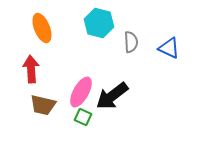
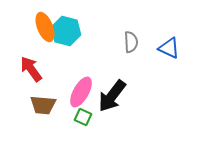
cyan hexagon: moved 33 px left, 8 px down
orange ellipse: moved 3 px right, 1 px up
red arrow: rotated 32 degrees counterclockwise
black arrow: rotated 16 degrees counterclockwise
brown trapezoid: rotated 8 degrees counterclockwise
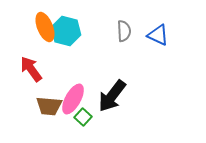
gray semicircle: moved 7 px left, 11 px up
blue triangle: moved 11 px left, 13 px up
pink ellipse: moved 8 px left, 7 px down
brown trapezoid: moved 6 px right, 1 px down
green square: rotated 18 degrees clockwise
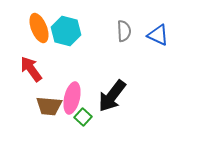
orange ellipse: moved 6 px left, 1 px down
pink ellipse: moved 1 px left, 1 px up; rotated 16 degrees counterclockwise
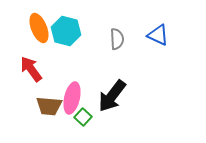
gray semicircle: moved 7 px left, 8 px down
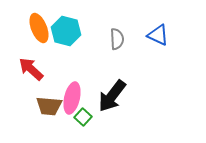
red arrow: rotated 12 degrees counterclockwise
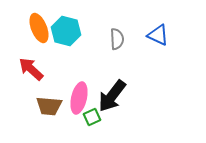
pink ellipse: moved 7 px right
green square: moved 9 px right; rotated 24 degrees clockwise
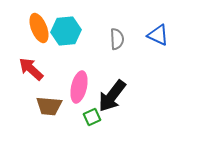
cyan hexagon: rotated 20 degrees counterclockwise
pink ellipse: moved 11 px up
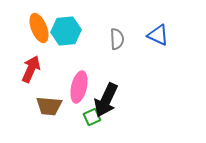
red arrow: rotated 72 degrees clockwise
black arrow: moved 6 px left, 4 px down; rotated 12 degrees counterclockwise
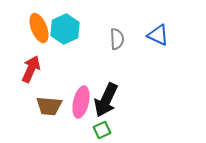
cyan hexagon: moved 1 px left, 2 px up; rotated 20 degrees counterclockwise
pink ellipse: moved 2 px right, 15 px down
green square: moved 10 px right, 13 px down
